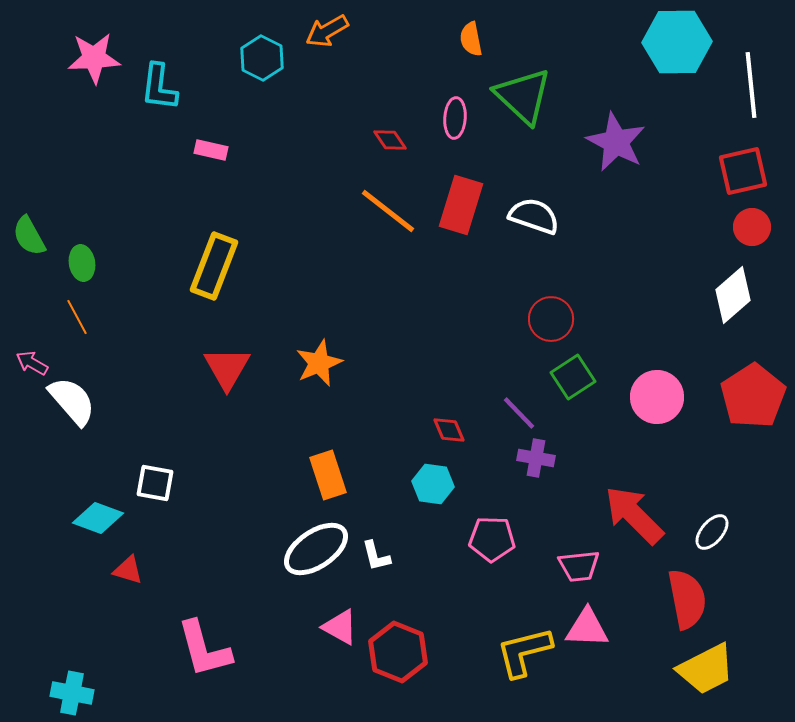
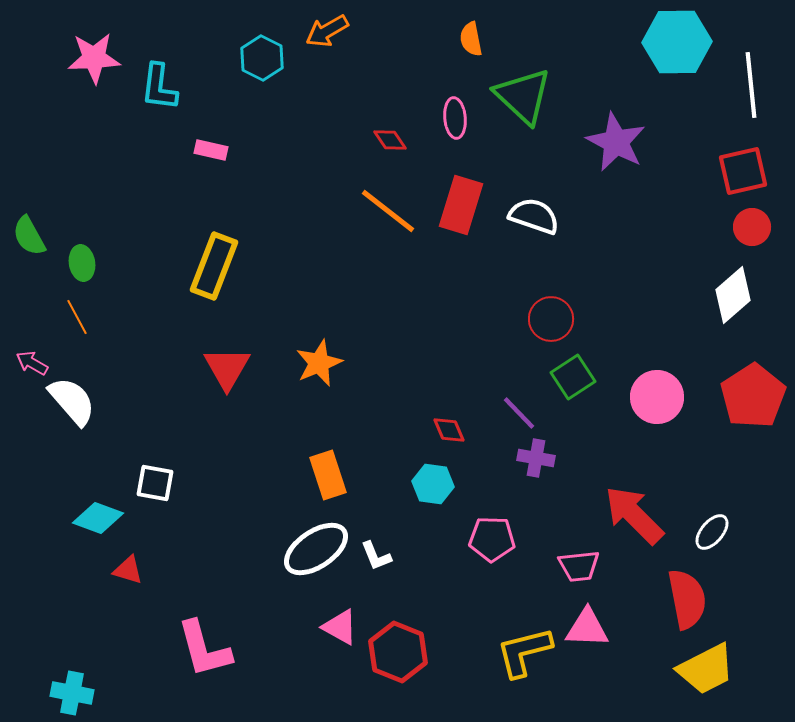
pink ellipse at (455, 118): rotated 9 degrees counterclockwise
white L-shape at (376, 556): rotated 8 degrees counterclockwise
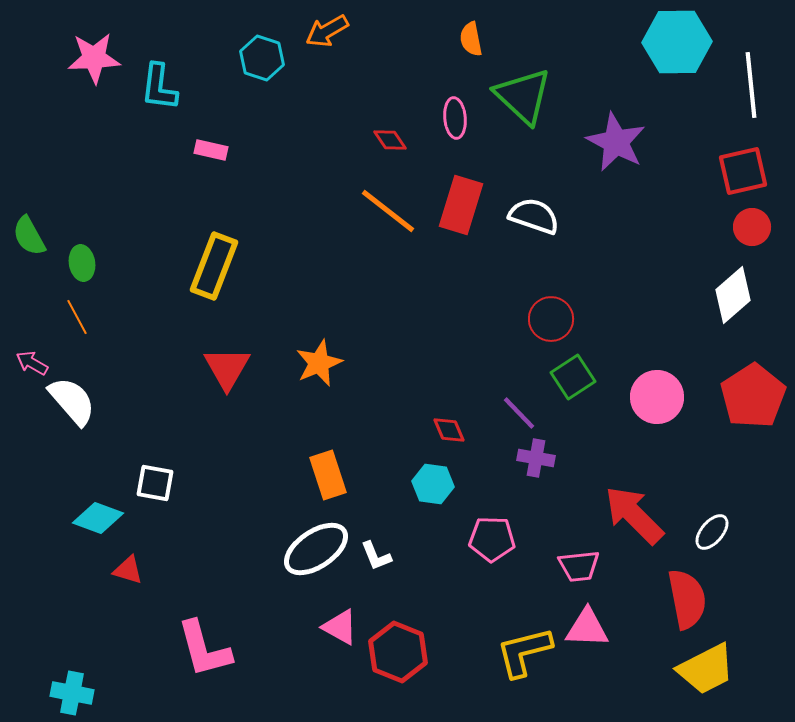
cyan hexagon at (262, 58): rotated 9 degrees counterclockwise
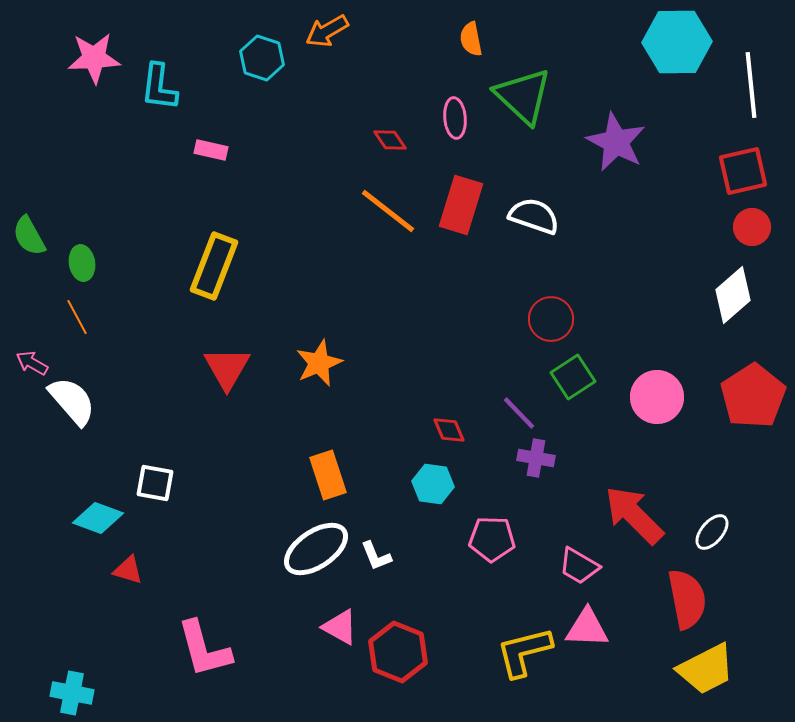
pink trapezoid at (579, 566): rotated 36 degrees clockwise
